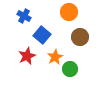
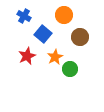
orange circle: moved 5 px left, 3 px down
blue square: moved 1 px right, 1 px up
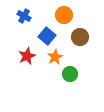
blue square: moved 4 px right, 2 px down
green circle: moved 5 px down
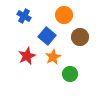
orange star: moved 2 px left
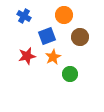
blue square: rotated 30 degrees clockwise
red star: rotated 12 degrees clockwise
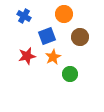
orange circle: moved 1 px up
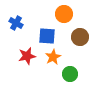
blue cross: moved 8 px left, 7 px down
blue square: rotated 24 degrees clockwise
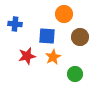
blue cross: moved 1 px left, 1 px down; rotated 24 degrees counterclockwise
green circle: moved 5 px right
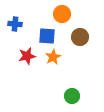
orange circle: moved 2 px left
green circle: moved 3 px left, 22 px down
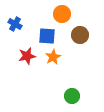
blue cross: rotated 24 degrees clockwise
brown circle: moved 2 px up
